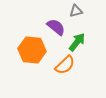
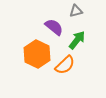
purple semicircle: moved 2 px left
green arrow: moved 2 px up
orange hexagon: moved 5 px right, 4 px down; rotated 20 degrees clockwise
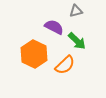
purple semicircle: rotated 12 degrees counterclockwise
green arrow: moved 1 px down; rotated 96 degrees clockwise
orange hexagon: moved 3 px left
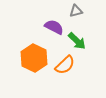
orange hexagon: moved 4 px down
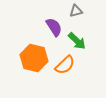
purple semicircle: rotated 30 degrees clockwise
orange hexagon: rotated 12 degrees counterclockwise
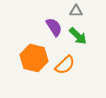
gray triangle: rotated 16 degrees clockwise
green arrow: moved 1 px right, 5 px up
